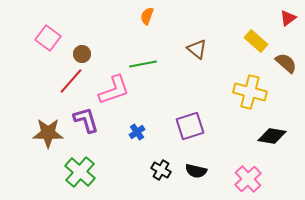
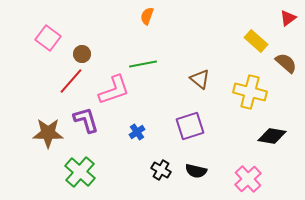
brown triangle: moved 3 px right, 30 px down
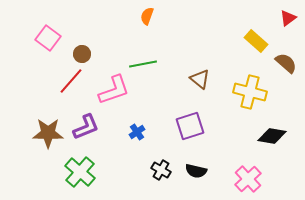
purple L-shape: moved 7 px down; rotated 84 degrees clockwise
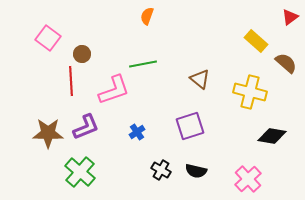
red triangle: moved 2 px right, 1 px up
red line: rotated 44 degrees counterclockwise
